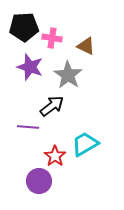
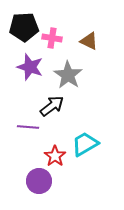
brown triangle: moved 3 px right, 5 px up
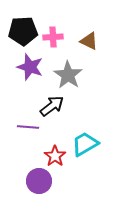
black pentagon: moved 1 px left, 4 px down
pink cross: moved 1 px right, 1 px up; rotated 12 degrees counterclockwise
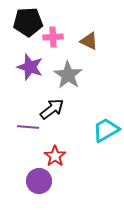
black pentagon: moved 5 px right, 9 px up
black arrow: moved 3 px down
cyan trapezoid: moved 21 px right, 14 px up
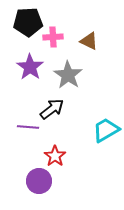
purple star: rotated 16 degrees clockwise
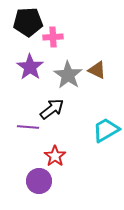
brown triangle: moved 8 px right, 29 px down
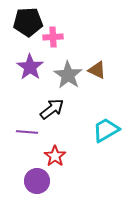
purple line: moved 1 px left, 5 px down
purple circle: moved 2 px left
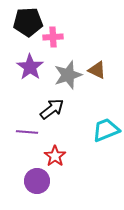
gray star: rotated 20 degrees clockwise
cyan trapezoid: rotated 8 degrees clockwise
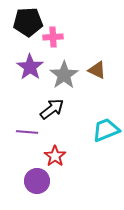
gray star: moved 4 px left; rotated 16 degrees counterclockwise
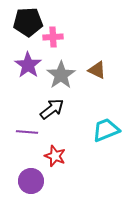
purple star: moved 2 px left, 2 px up
gray star: moved 3 px left
red star: rotated 15 degrees counterclockwise
purple circle: moved 6 px left
